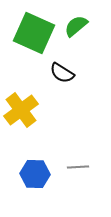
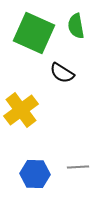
green semicircle: rotated 60 degrees counterclockwise
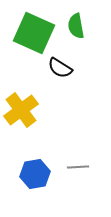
black semicircle: moved 2 px left, 5 px up
blue hexagon: rotated 12 degrees counterclockwise
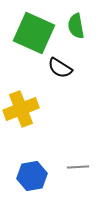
yellow cross: moved 1 px up; rotated 16 degrees clockwise
blue hexagon: moved 3 px left, 2 px down
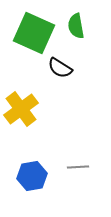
yellow cross: rotated 16 degrees counterclockwise
